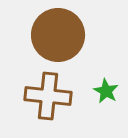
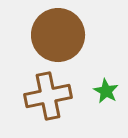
brown cross: rotated 18 degrees counterclockwise
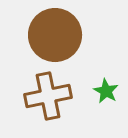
brown circle: moved 3 px left
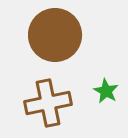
brown cross: moved 7 px down
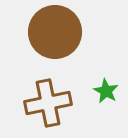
brown circle: moved 3 px up
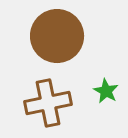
brown circle: moved 2 px right, 4 px down
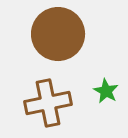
brown circle: moved 1 px right, 2 px up
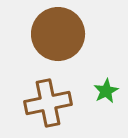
green star: rotated 15 degrees clockwise
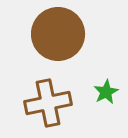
green star: moved 1 px down
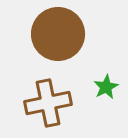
green star: moved 5 px up
